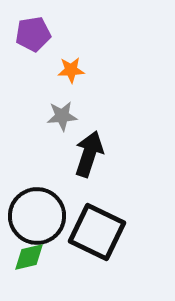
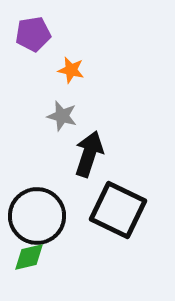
orange star: rotated 16 degrees clockwise
gray star: rotated 20 degrees clockwise
black square: moved 21 px right, 22 px up
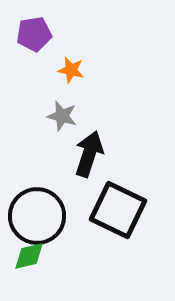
purple pentagon: moved 1 px right
green diamond: moved 1 px up
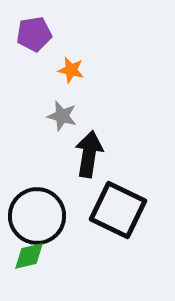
black arrow: rotated 9 degrees counterclockwise
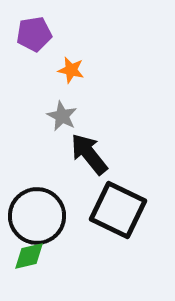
gray star: rotated 12 degrees clockwise
black arrow: rotated 48 degrees counterclockwise
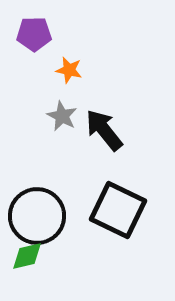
purple pentagon: rotated 8 degrees clockwise
orange star: moved 2 px left
black arrow: moved 15 px right, 24 px up
green diamond: moved 2 px left
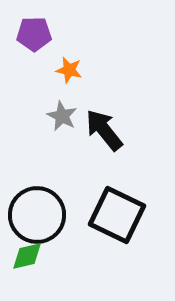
black square: moved 1 px left, 5 px down
black circle: moved 1 px up
